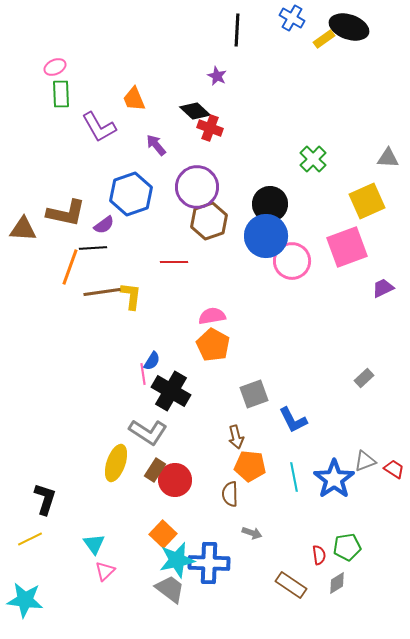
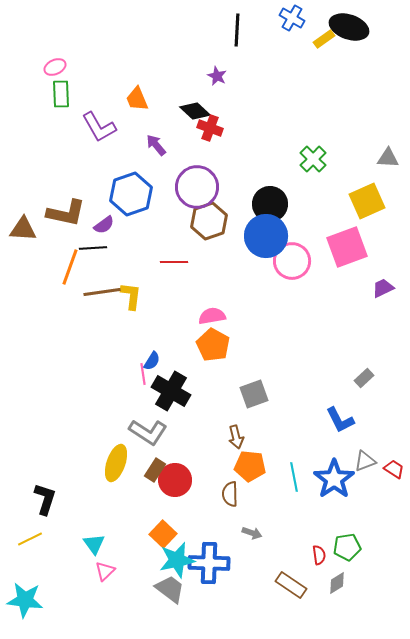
orange trapezoid at (134, 99): moved 3 px right
blue L-shape at (293, 420): moved 47 px right
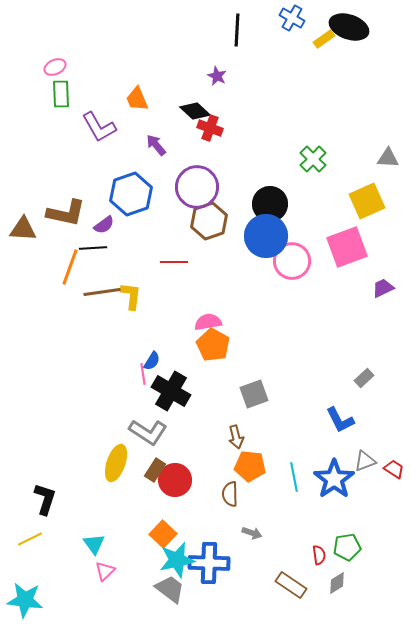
pink semicircle at (212, 316): moved 4 px left, 6 px down
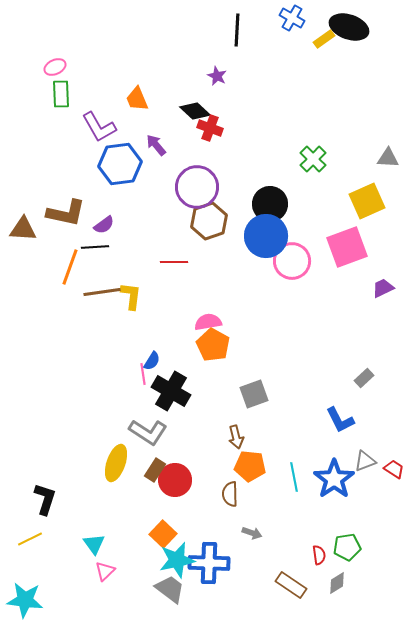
blue hexagon at (131, 194): moved 11 px left, 30 px up; rotated 12 degrees clockwise
black line at (93, 248): moved 2 px right, 1 px up
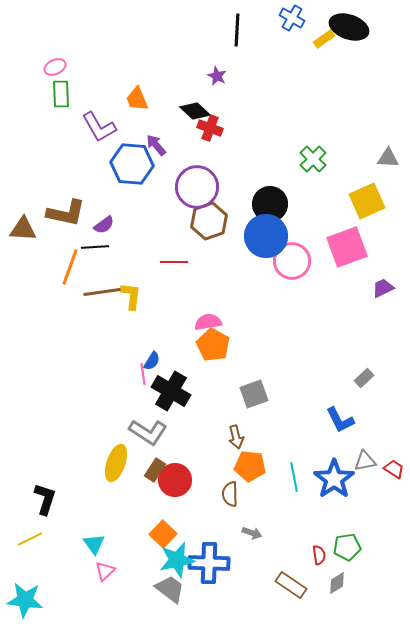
blue hexagon at (120, 164): moved 12 px right; rotated 12 degrees clockwise
gray triangle at (365, 461): rotated 10 degrees clockwise
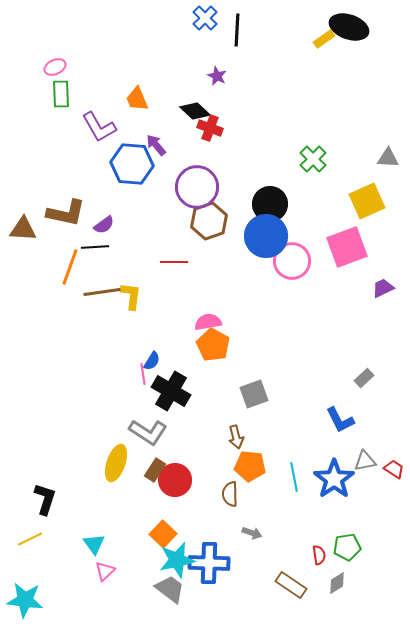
blue cross at (292, 18): moved 87 px left; rotated 15 degrees clockwise
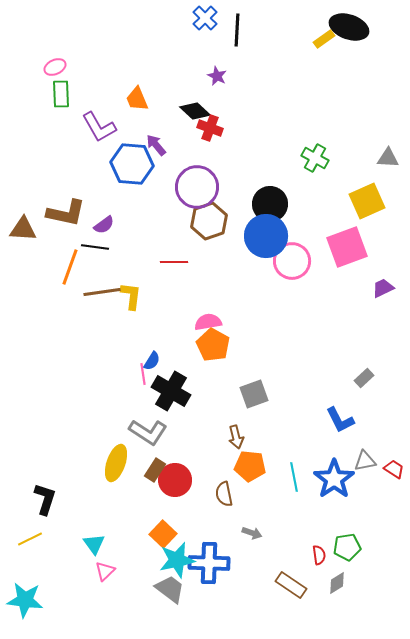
green cross at (313, 159): moved 2 px right, 1 px up; rotated 16 degrees counterclockwise
black line at (95, 247): rotated 12 degrees clockwise
brown semicircle at (230, 494): moved 6 px left; rotated 10 degrees counterclockwise
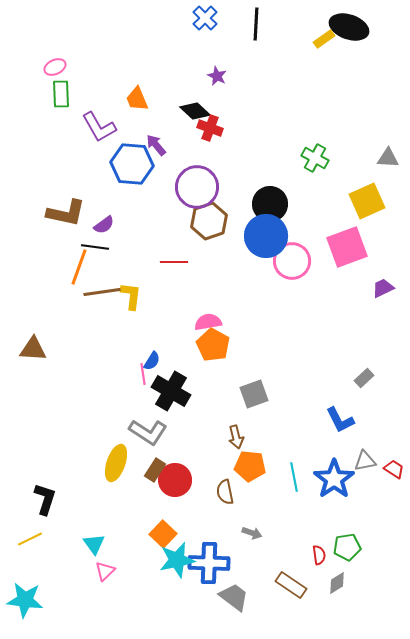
black line at (237, 30): moved 19 px right, 6 px up
brown triangle at (23, 229): moved 10 px right, 120 px down
orange line at (70, 267): moved 9 px right
brown semicircle at (224, 494): moved 1 px right, 2 px up
gray trapezoid at (170, 589): moved 64 px right, 8 px down
